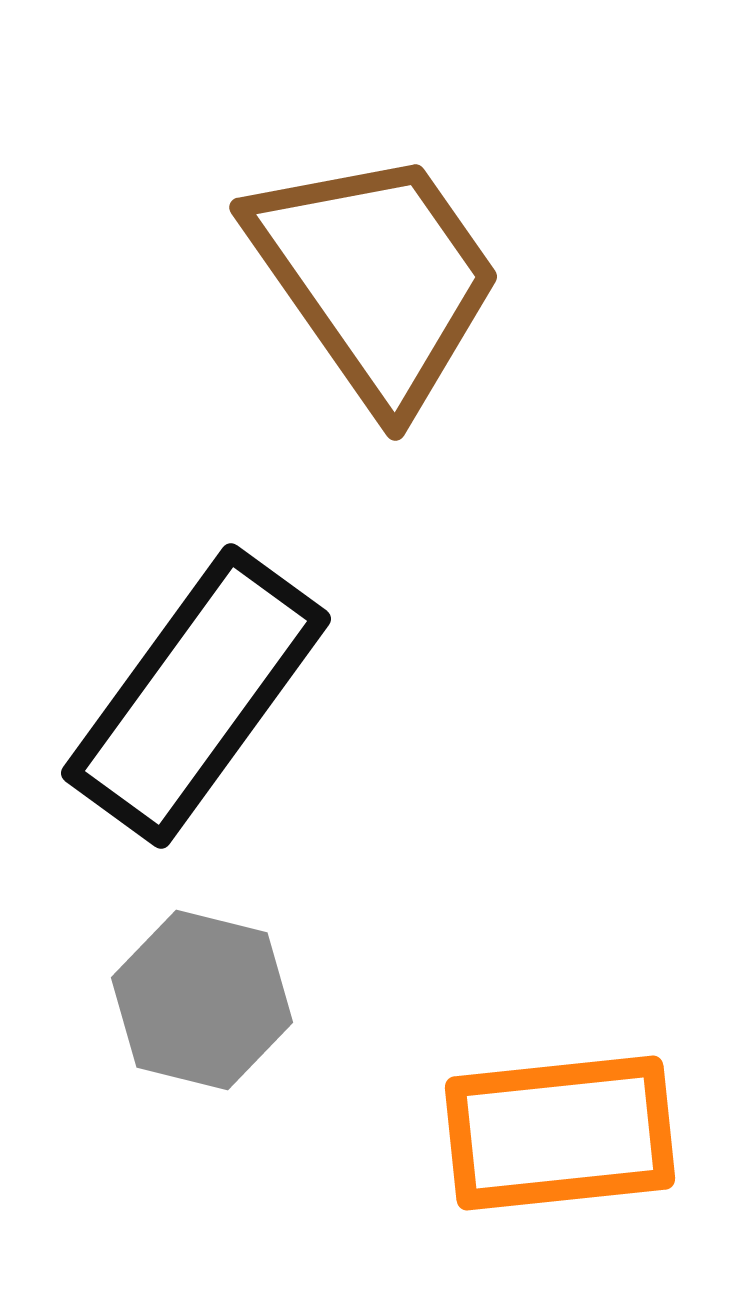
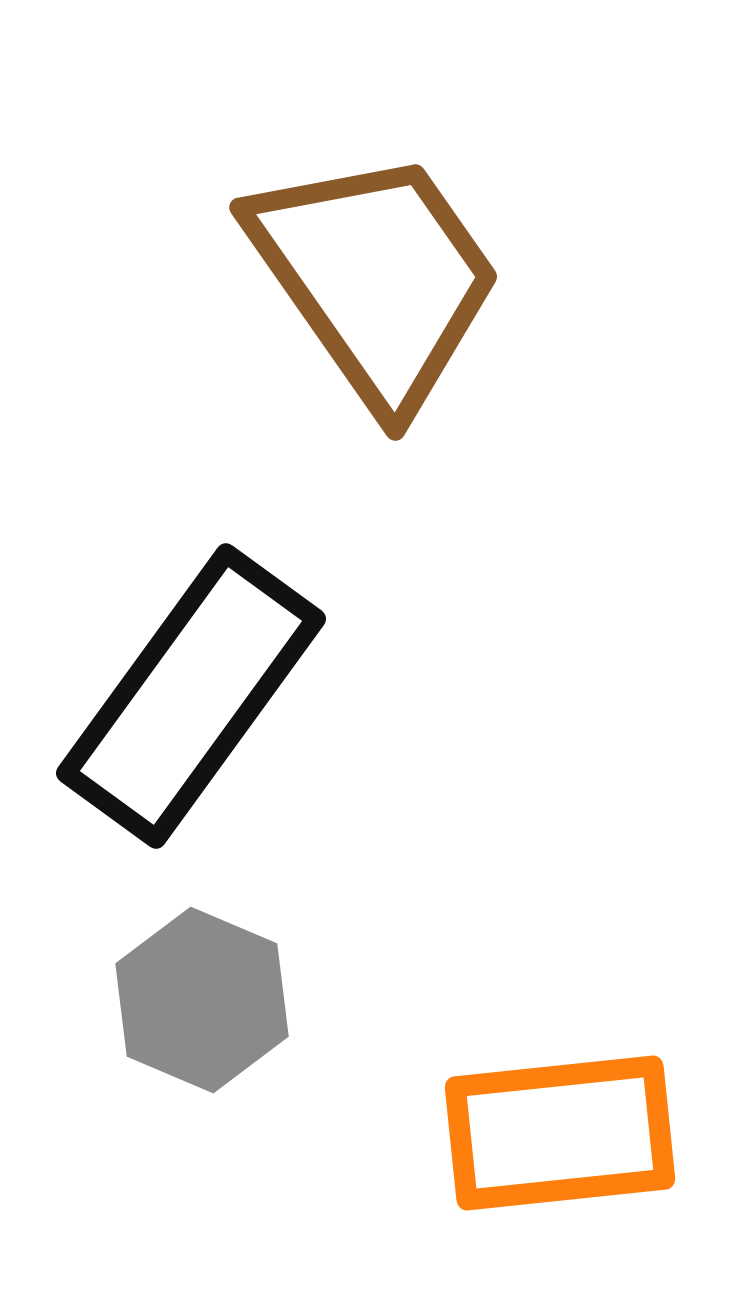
black rectangle: moved 5 px left
gray hexagon: rotated 9 degrees clockwise
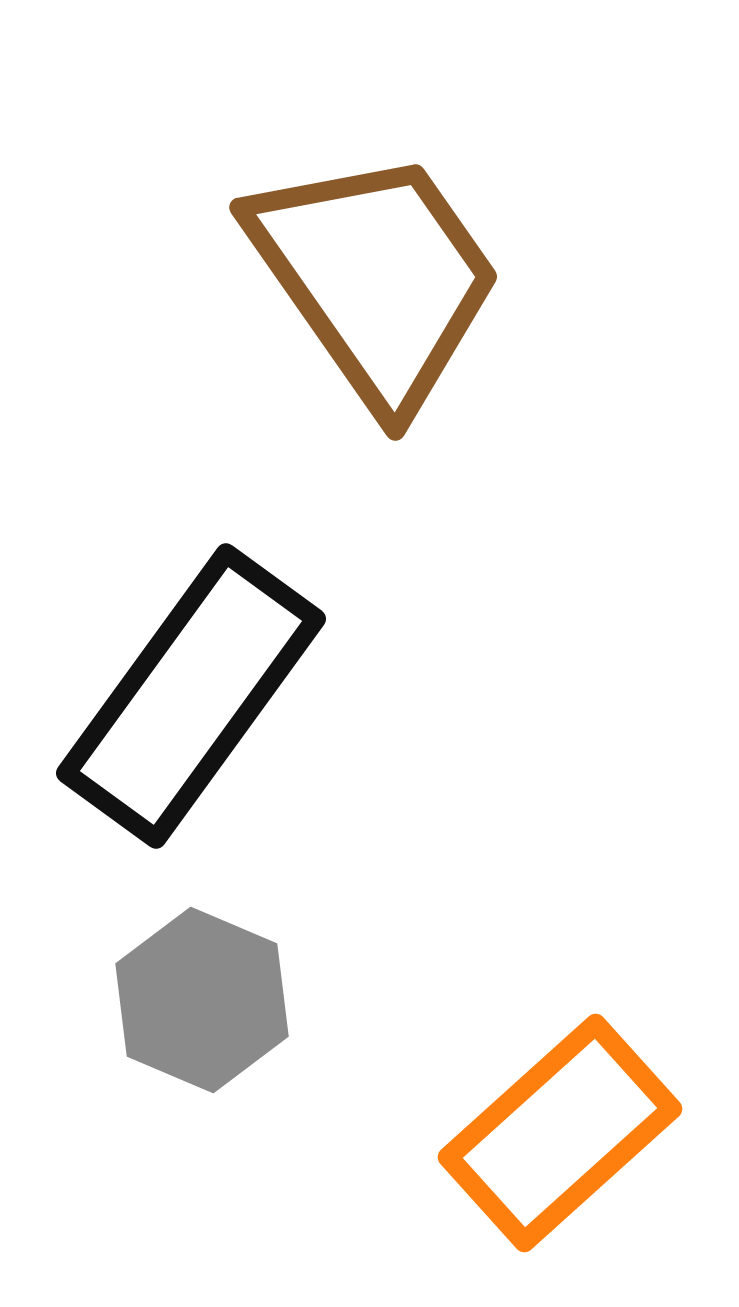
orange rectangle: rotated 36 degrees counterclockwise
